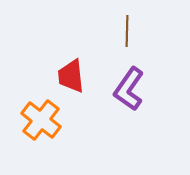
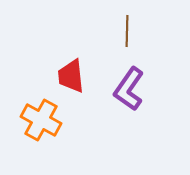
orange cross: rotated 9 degrees counterclockwise
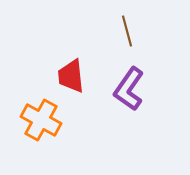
brown line: rotated 16 degrees counterclockwise
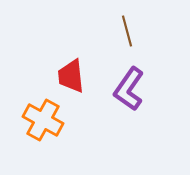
orange cross: moved 2 px right
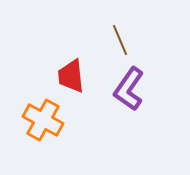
brown line: moved 7 px left, 9 px down; rotated 8 degrees counterclockwise
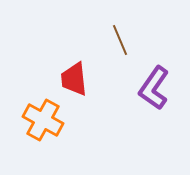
red trapezoid: moved 3 px right, 3 px down
purple L-shape: moved 25 px right, 1 px up
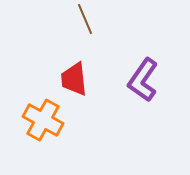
brown line: moved 35 px left, 21 px up
purple L-shape: moved 11 px left, 8 px up
